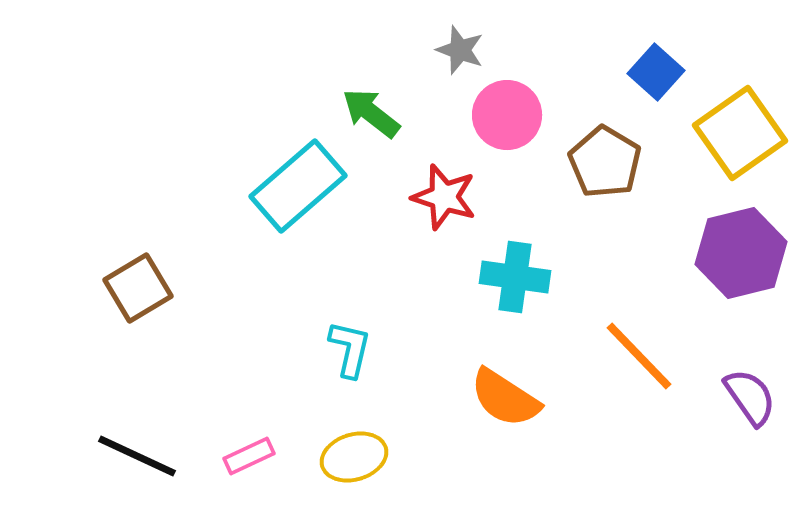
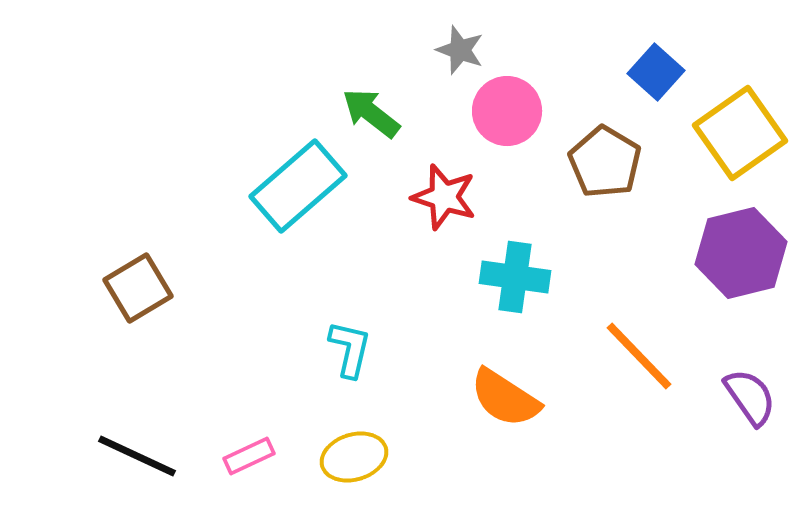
pink circle: moved 4 px up
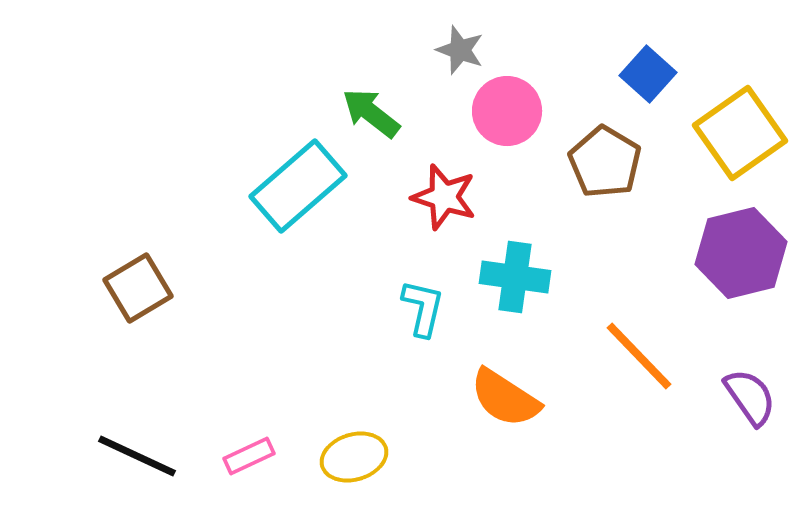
blue square: moved 8 px left, 2 px down
cyan L-shape: moved 73 px right, 41 px up
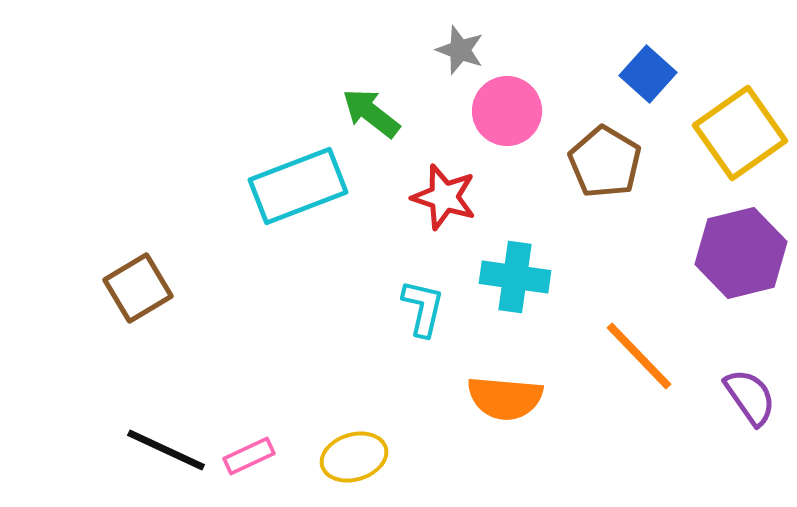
cyan rectangle: rotated 20 degrees clockwise
orange semicircle: rotated 28 degrees counterclockwise
black line: moved 29 px right, 6 px up
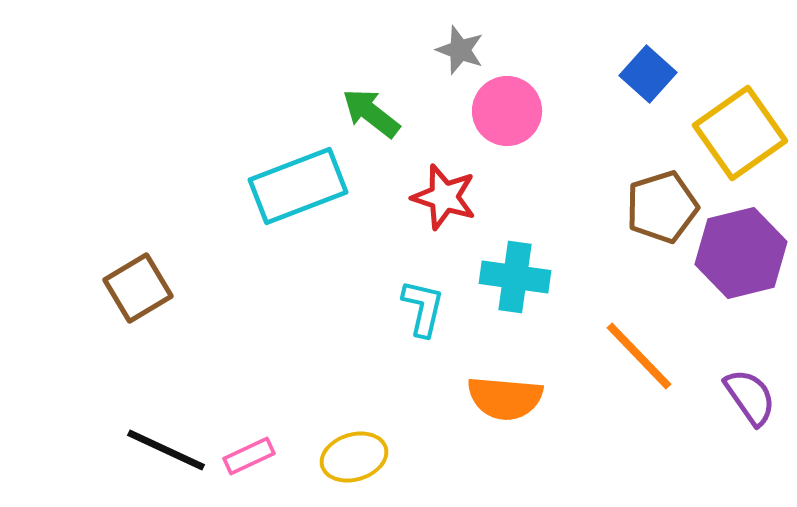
brown pentagon: moved 57 px right, 45 px down; rotated 24 degrees clockwise
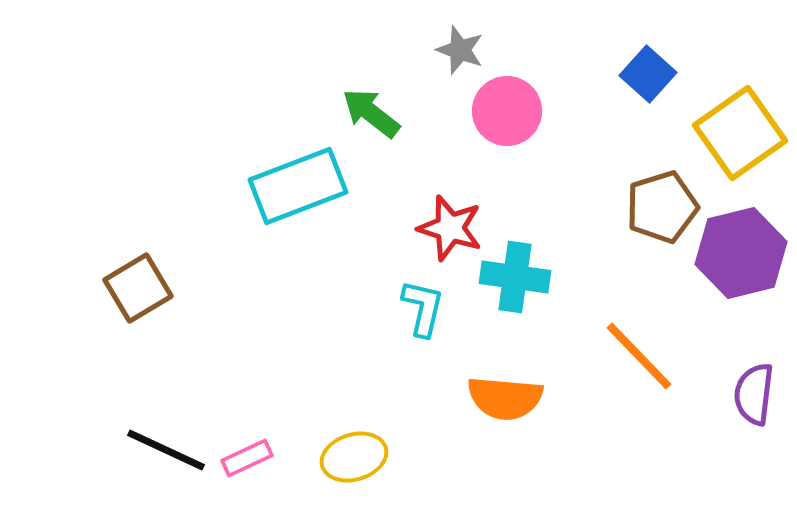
red star: moved 6 px right, 31 px down
purple semicircle: moved 4 px right, 3 px up; rotated 138 degrees counterclockwise
pink rectangle: moved 2 px left, 2 px down
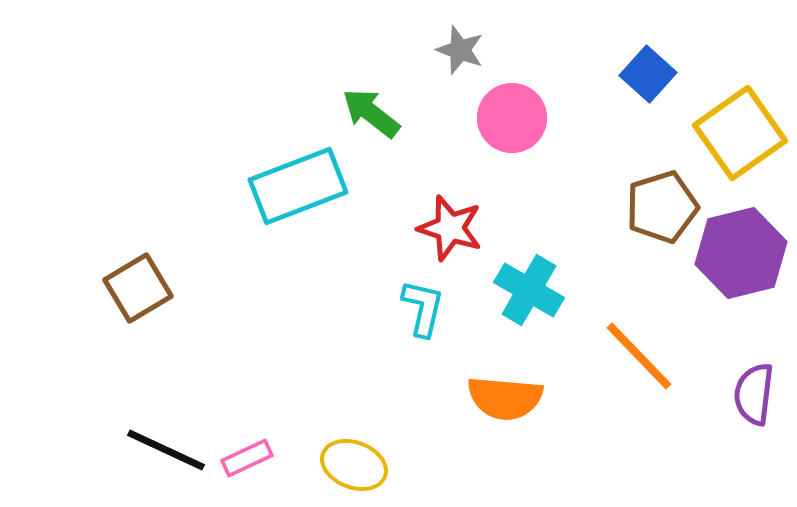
pink circle: moved 5 px right, 7 px down
cyan cross: moved 14 px right, 13 px down; rotated 22 degrees clockwise
yellow ellipse: moved 8 px down; rotated 38 degrees clockwise
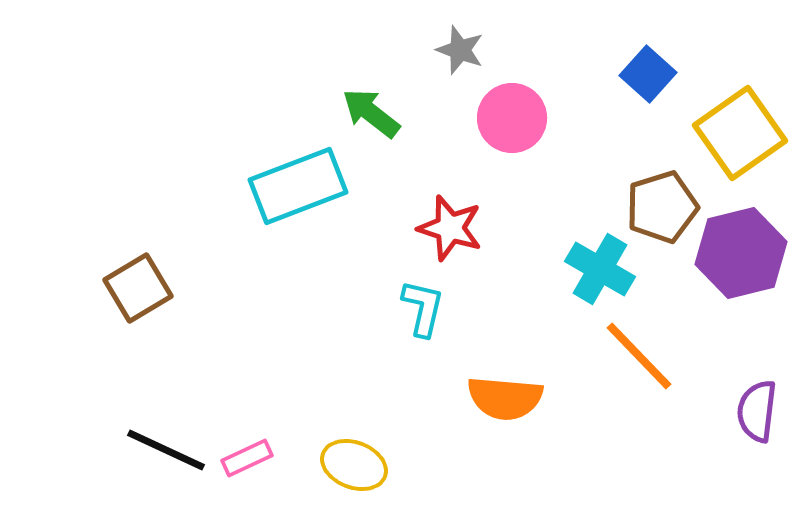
cyan cross: moved 71 px right, 21 px up
purple semicircle: moved 3 px right, 17 px down
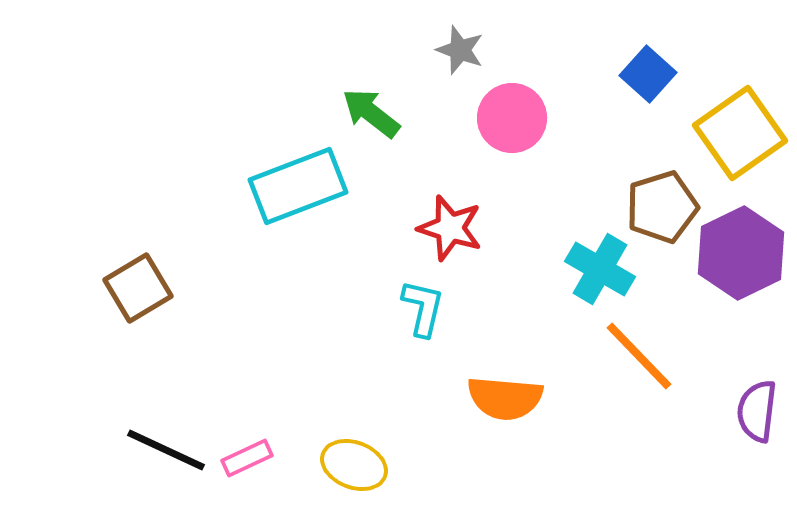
purple hexagon: rotated 12 degrees counterclockwise
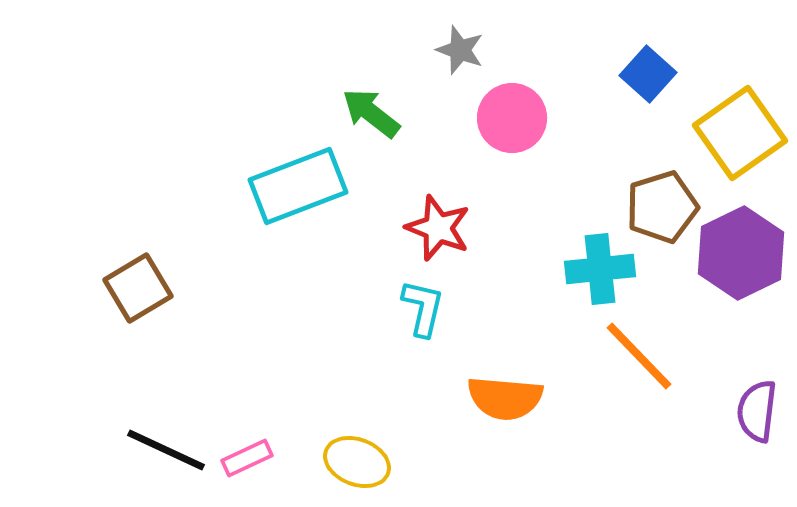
red star: moved 12 px left; rotated 4 degrees clockwise
cyan cross: rotated 36 degrees counterclockwise
yellow ellipse: moved 3 px right, 3 px up
